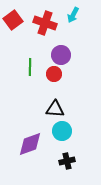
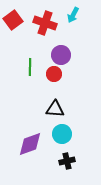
cyan circle: moved 3 px down
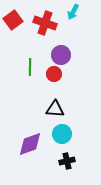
cyan arrow: moved 3 px up
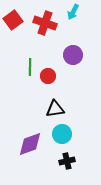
purple circle: moved 12 px right
red circle: moved 6 px left, 2 px down
black triangle: rotated 12 degrees counterclockwise
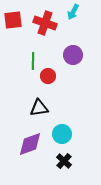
red square: rotated 30 degrees clockwise
green line: moved 3 px right, 6 px up
black triangle: moved 16 px left, 1 px up
black cross: moved 3 px left; rotated 35 degrees counterclockwise
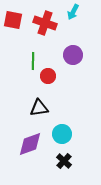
red square: rotated 18 degrees clockwise
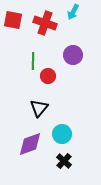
black triangle: rotated 42 degrees counterclockwise
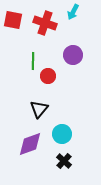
black triangle: moved 1 px down
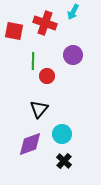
red square: moved 1 px right, 11 px down
red circle: moved 1 px left
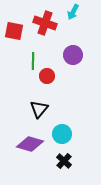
purple diamond: rotated 36 degrees clockwise
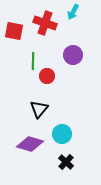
black cross: moved 2 px right, 1 px down
